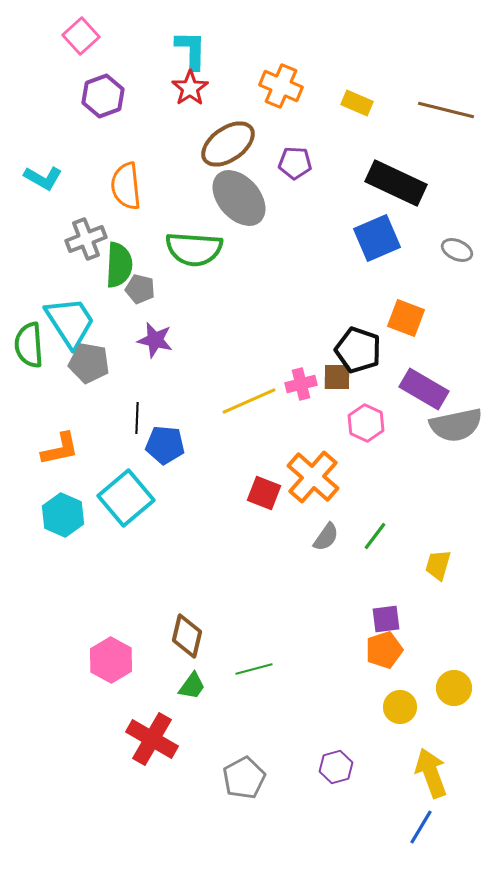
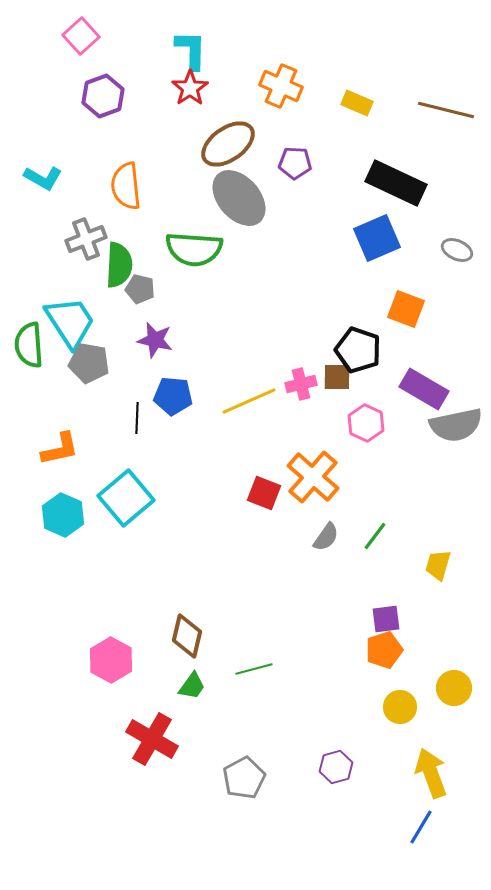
orange square at (406, 318): moved 9 px up
blue pentagon at (165, 445): moved 8 px right, 49 px up
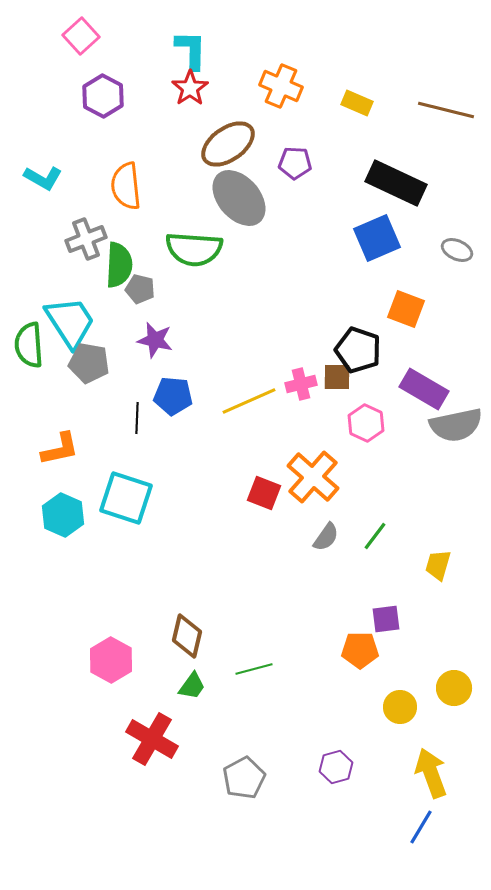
purple hexagon at (103, 96): rotated 12 degrees counterclockwise
cyan square at (126, 498): rotated 32 degrees counterclockwise
orange pentagon at (384, 650): moved 24 px left; rotated 18 degrees clockwise
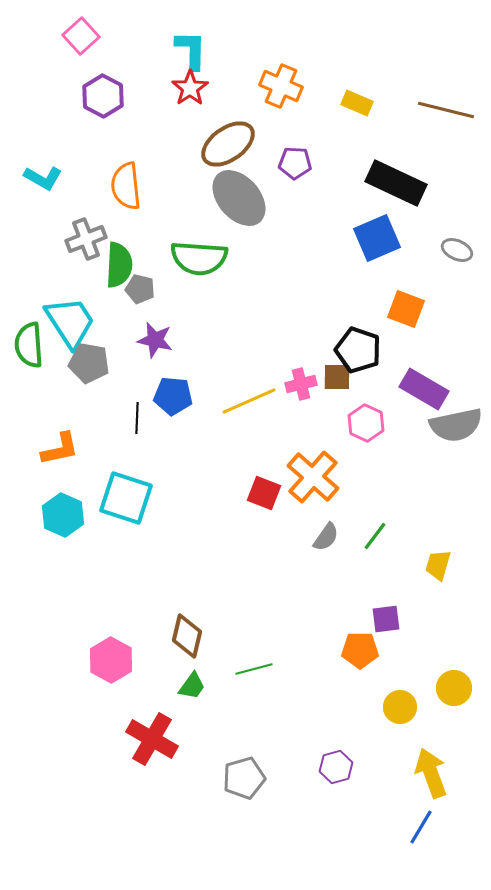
green semicircle at (194, 249): moved 5 px right, 9 px down
gray pentagon at (244, 778): rotated 12 degrees clockwise
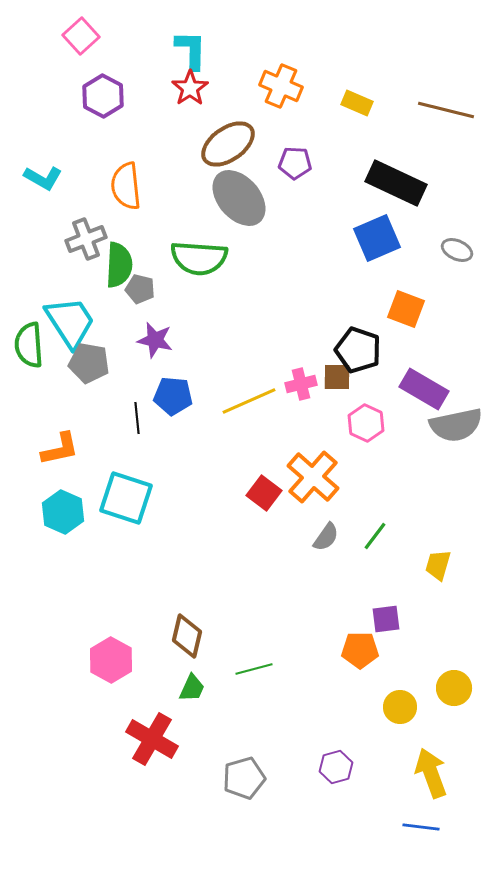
black line at (137, 418): rotated 8 degrees counterclockwise
red square at (264, 493): rotated 16 degrees clockwise
cyan hexagon at (63, 515): moved 3 px up
green trapezoid at (192, 686): moved 2 px down; rotated 12 degrees counterclockwise
blue line at (421, 827): rotated 66 degrees clockwise
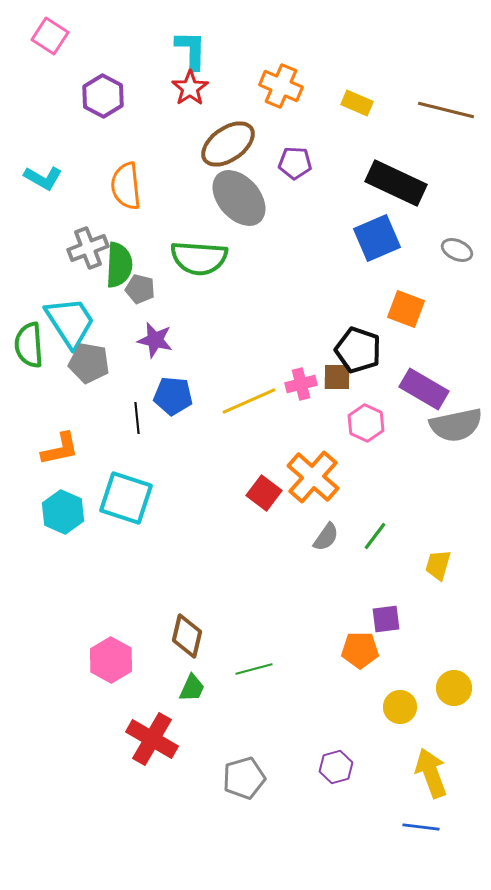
pink square at (81, 36): moved 31 px left; rotated 15 degrees counterclockwise
gray cross at (86, 239): moved 2 px right, 9 px down
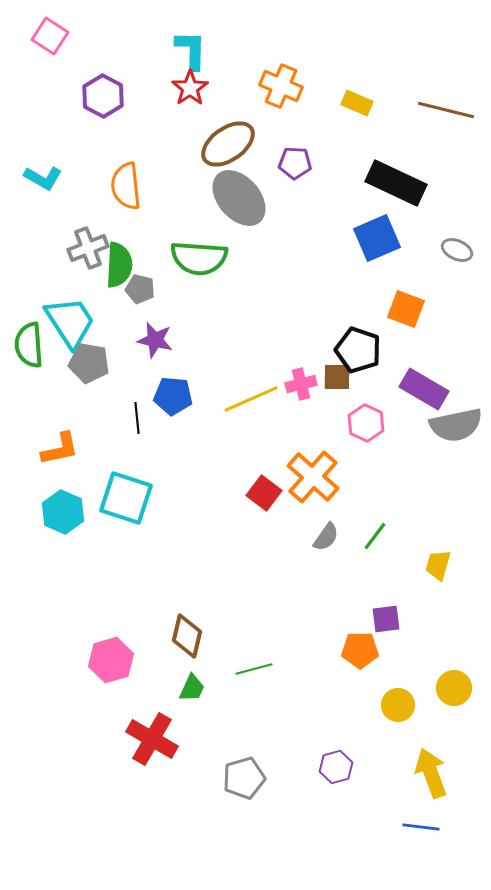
yellow line at (249, 401): moved 2 px right, 2 px up
pink hexagon at (111, 660): rotated 15 degrees clockwise
yellow circle at (400, 707): moved 2 px left, 2 px up
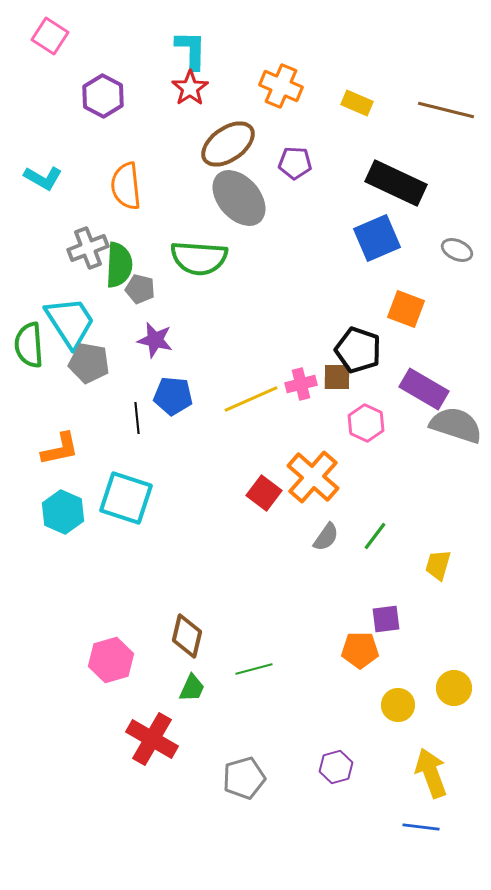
gray semicircle at (456, 425): rotated 150 degrees counterclockwise
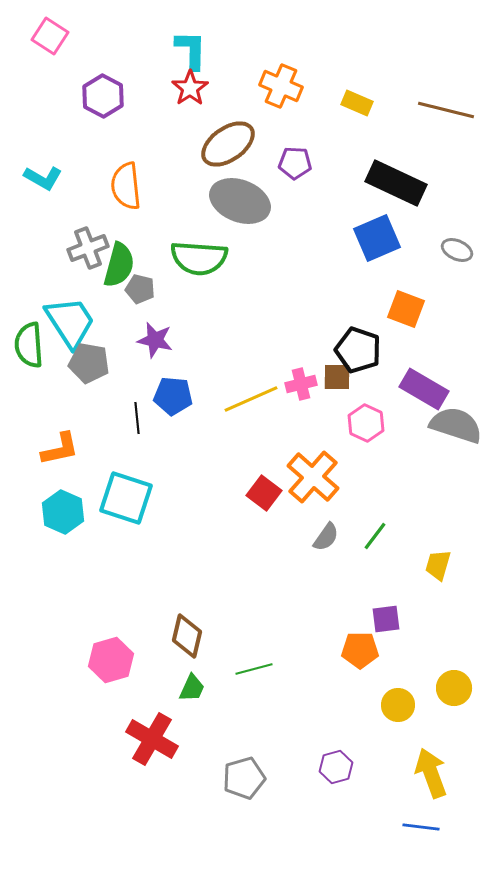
gray ellipse at (239, 198): moved 1 px right, 3 px down; rotated 28 degrees counterclockwise
green semicircle at (119, 265): rotated 12 degrees clockwise
